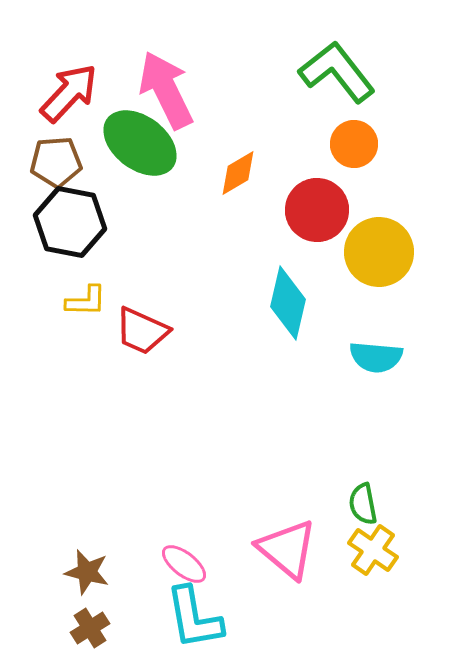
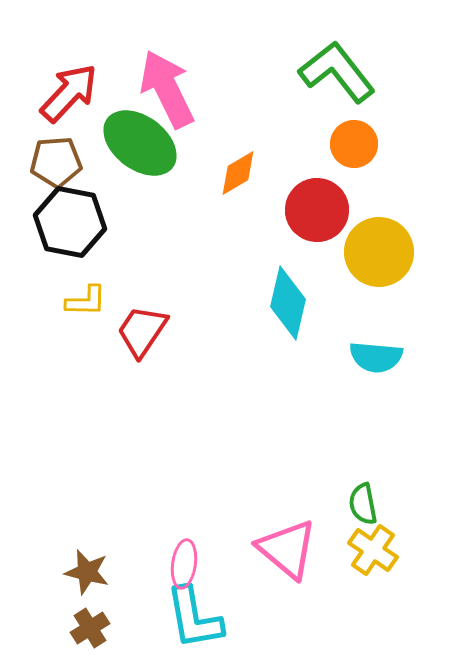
pink arrow: moved 1 px right, 1 px up
red trapezoid: rotated 100 degrees clockwise
pink ellipse: rotated 60 degrees clockwise
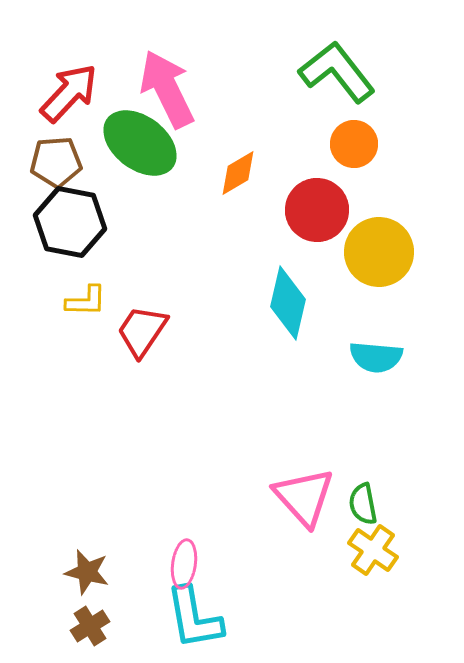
pink triangle: moved 17 px right, 52 px up; rotated 8 degrees clockwise
brown cross: moved 2 px up
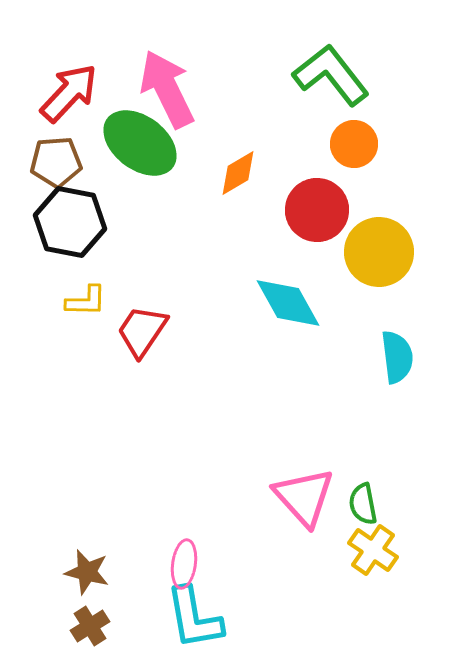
green L-shape: moved 6 px left, 3 px down
cyan diamond: rotated 42 degrees counterclockwise
cyan semicircle: moved 21 px right; rotated 102 degrees counterclockwise
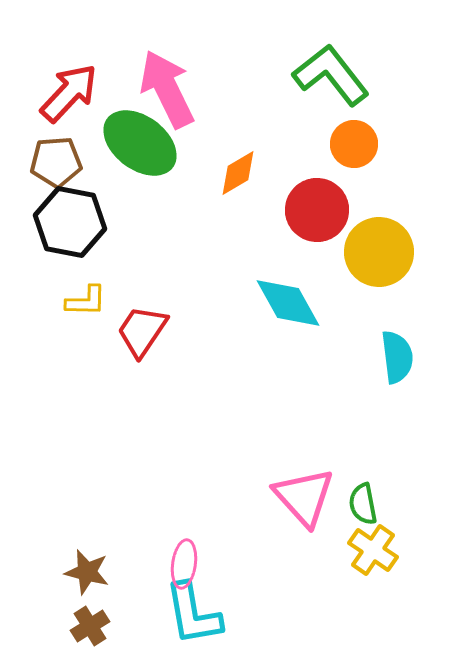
cyan L-shape: moved 1 px left, 4 px up
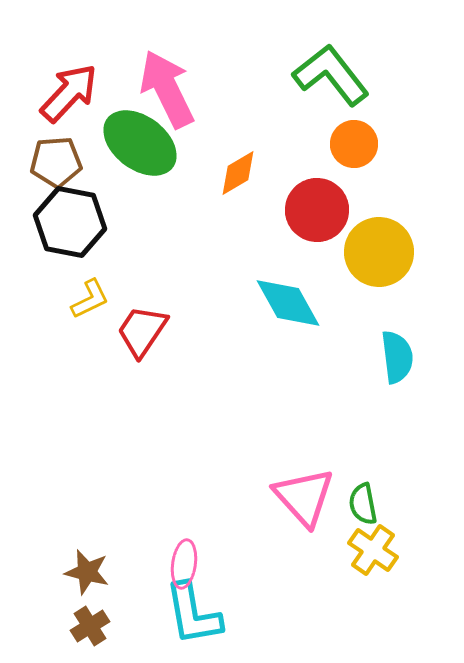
yellow L-shape: moved 4 px right, 2 px up; rotated 27 degrees counterclockwise
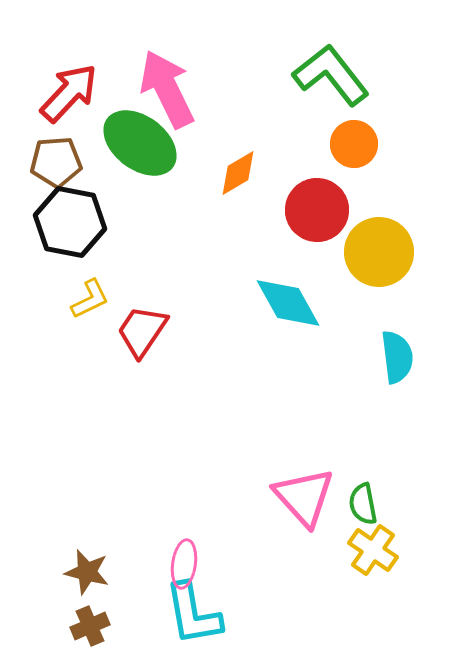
brown cross: rotated 9 degrees clockwise
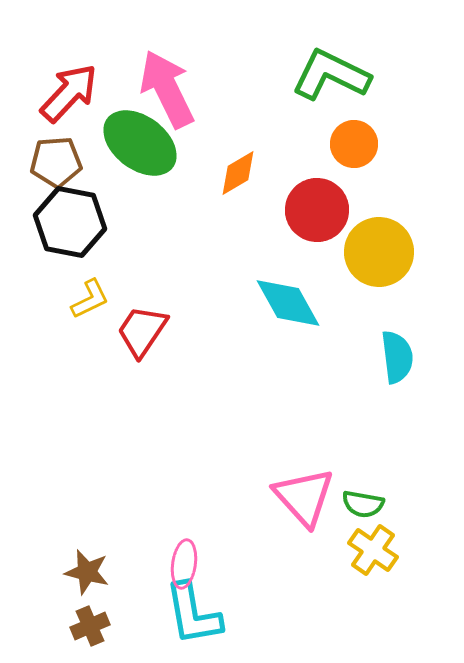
green L-shape: rotated 26 degrees counterclockwise
green semicircle: rotated 69 degrees counterclockwise
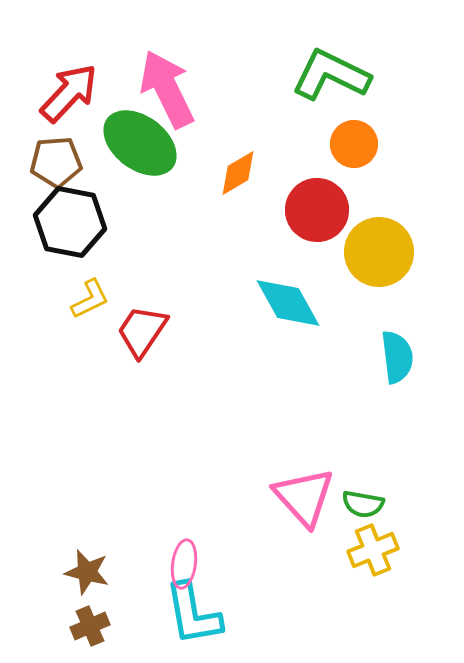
yellow cross: rotated 33 degrees clockwise
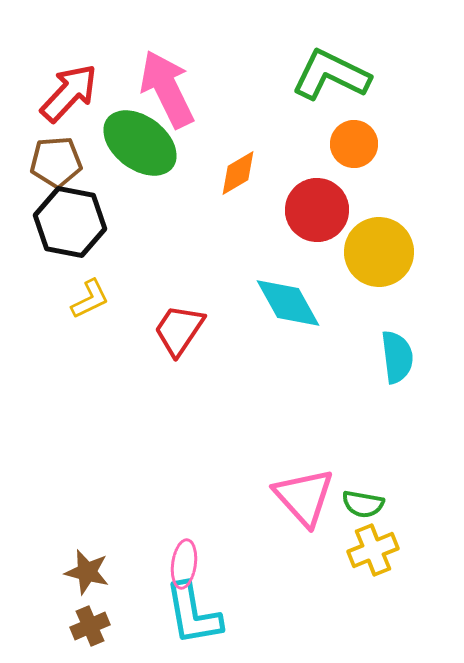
red trapezoid: moved 37 px right, 1 px up
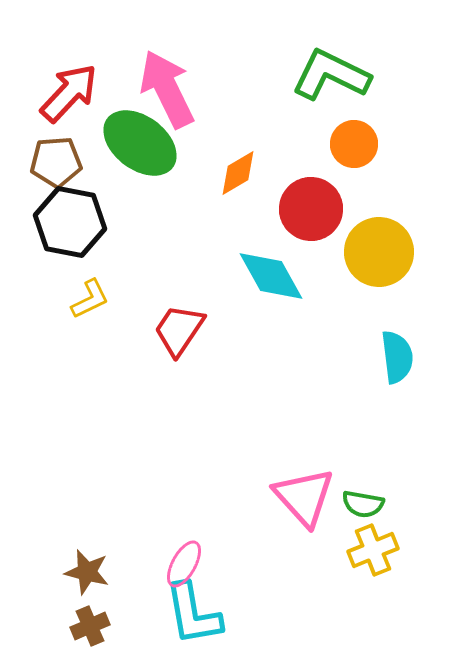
red circle: moved 6 px left, 1 px up
cyan diamond: moved 17 px left, 27 px up
pink ellipse: rotated 21 degrees clockwise
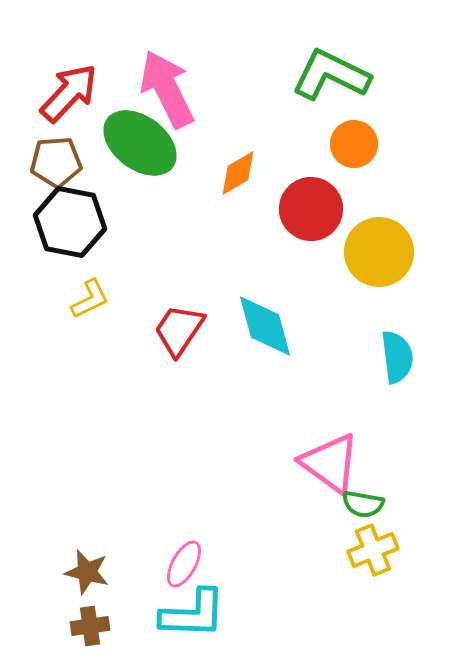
cyan diamond: moved 6 px left, 50 px down; rotated 14 degrees clockwise
pink triangle: moved 26 px right, 34 px up; rotated 12 degrees counterclockwise
cyan L-shape: rotated 78 degrees counterclockwise
brown cross: rotated 15 degrees clockwise
